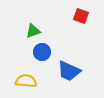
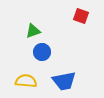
blue trapezoid: moved 5 px left, 10 px down; rotated 35 degrees counterclockwise
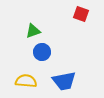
red square: moved 2 px up
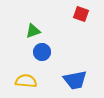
blue trapezoid: moved 11 px right, 1 px up
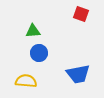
green triangle: rotated 14 degrees clockwise
blue circle: moved 3 px left, 1 px down
blue trapezoid: moved 3 px right, 6 px up
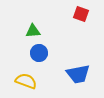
yellow semicircle: rotated 15 degrees clockwise
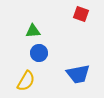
yellow semicircle: rotated 100 degrees clockwise
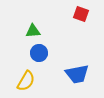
blue trapezoid: moved 1 px left
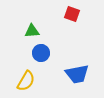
red square: moved 9 px left
green triangle: moved 1 px left
blue circle: moved 2 px right
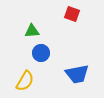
yellow semicircle: moved 1 px left
